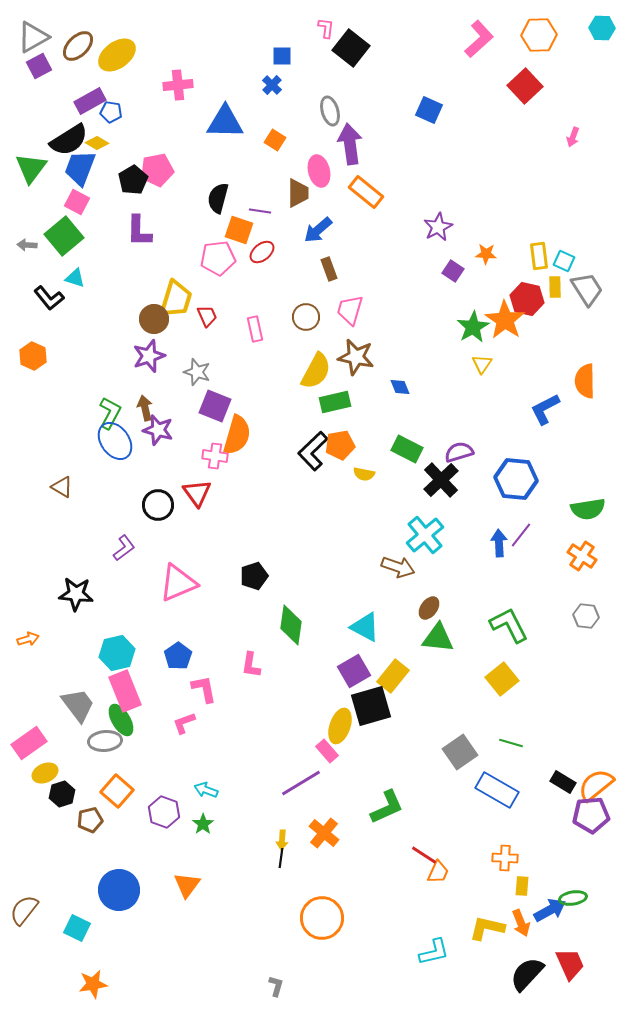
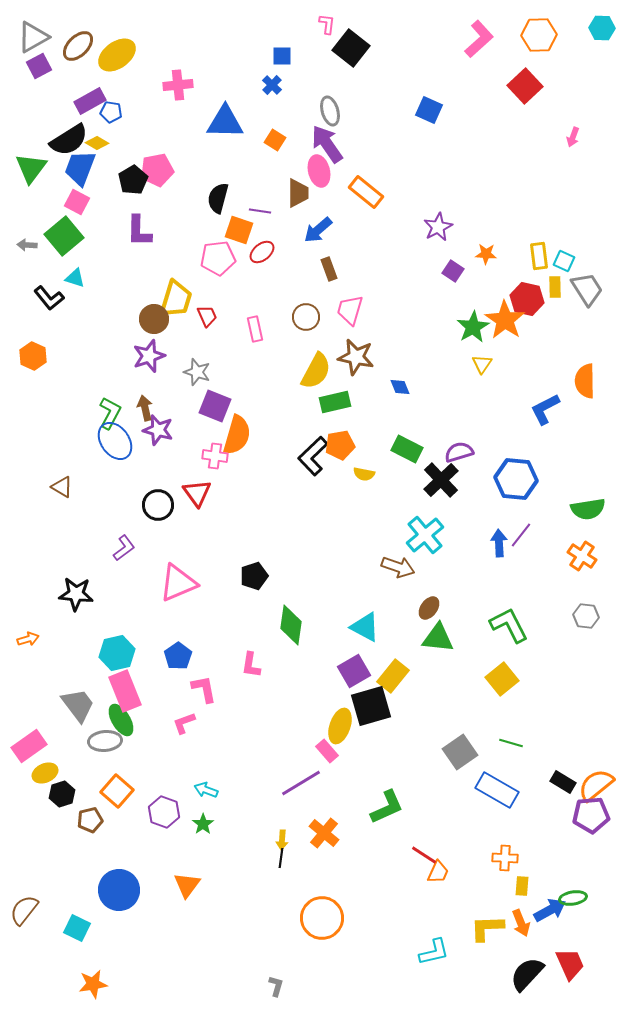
pink L-shape at (326, 28): moved 1 px right, 4 px up
purple arrow at (350, 144): moved 23 px left; rotated 27 degrees counterclockwise
black L-shape at (313, 451): moved 5 px down
pink rectangle at (29, 743): moved 3 px down
yellow L-shape at (487, 928): rotated 15 degrees counterclockwise
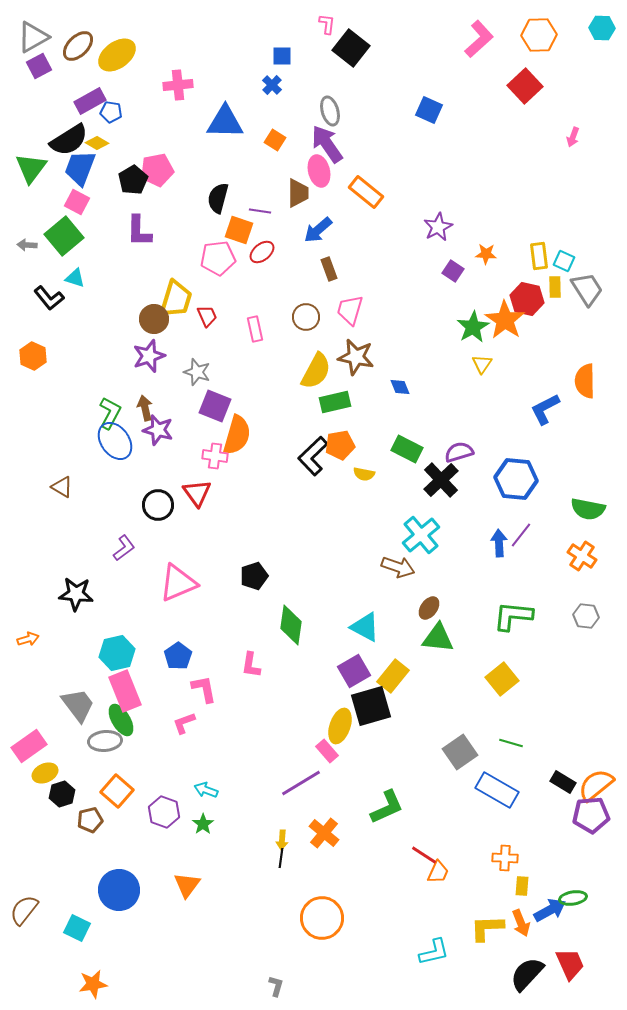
green semicircle at (588, 509): rotated 20 degrees clockwise
cyan cross at (425, 535): moved 4 px left
green L-shape at (509, 625): moved 4 px right, 9 px up; rotated 57 degrees counterclockwise
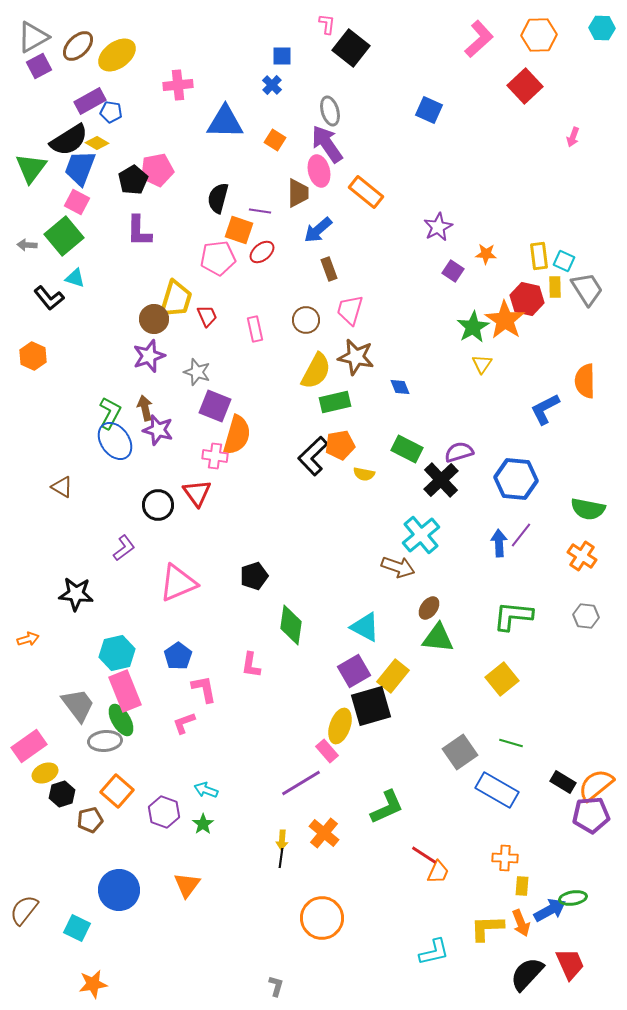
brown circle at (306, 317): moved 3 px down
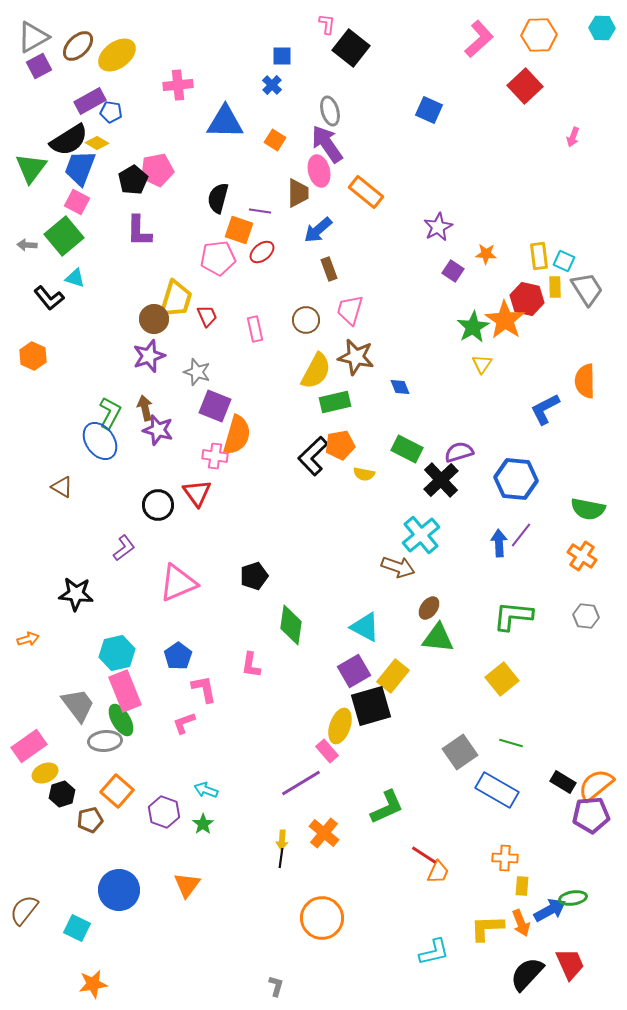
blue ellipse at (115, 441): moved 15 px left
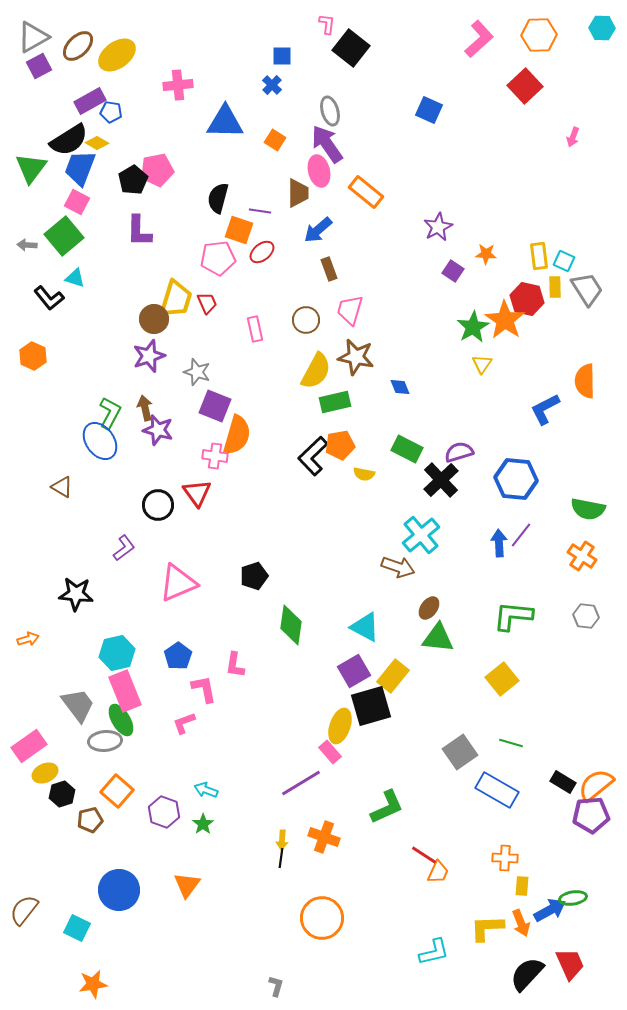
red trapezoid at (207, 316): moved 13 px up
pink L-shape at (251, 665): moved 16 px left
pink rectangle at (327, 751): moved 3 px right, 1 px down
orange cross at (324, 833): moved 4 px down; rotated 20 degrees counterclockwise
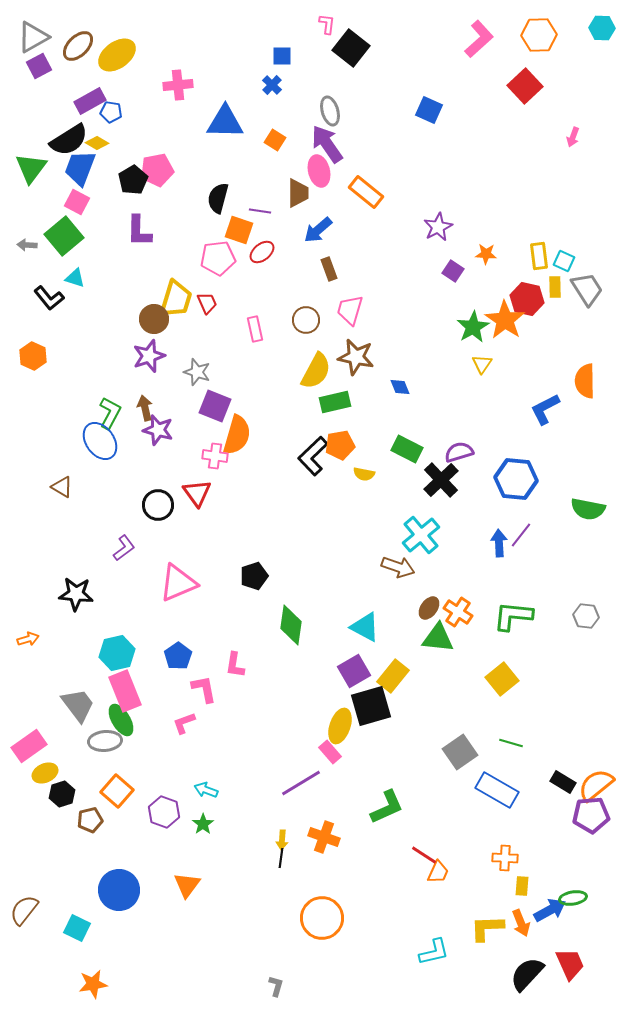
orange cross at (582, 556): moved 124 px left, 56 px down
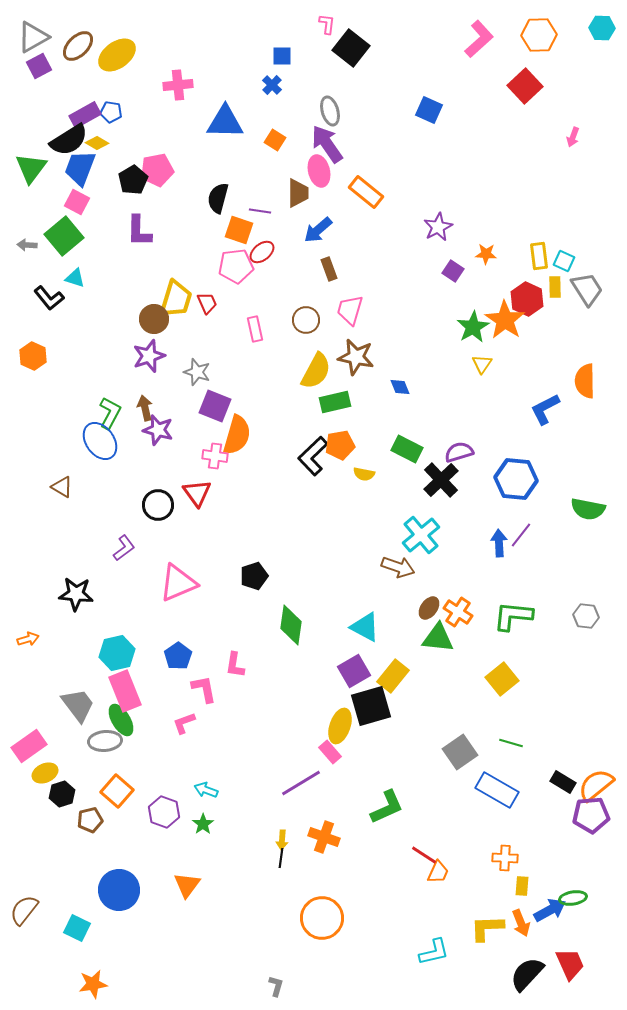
purple rectangle at (90, 101): moved 5 px left, 14 px down
pink pentagon at (218, 258): moved 18 px right, 8 px down
red hexagon at (527, 299): rotated 12 degrees clockwise
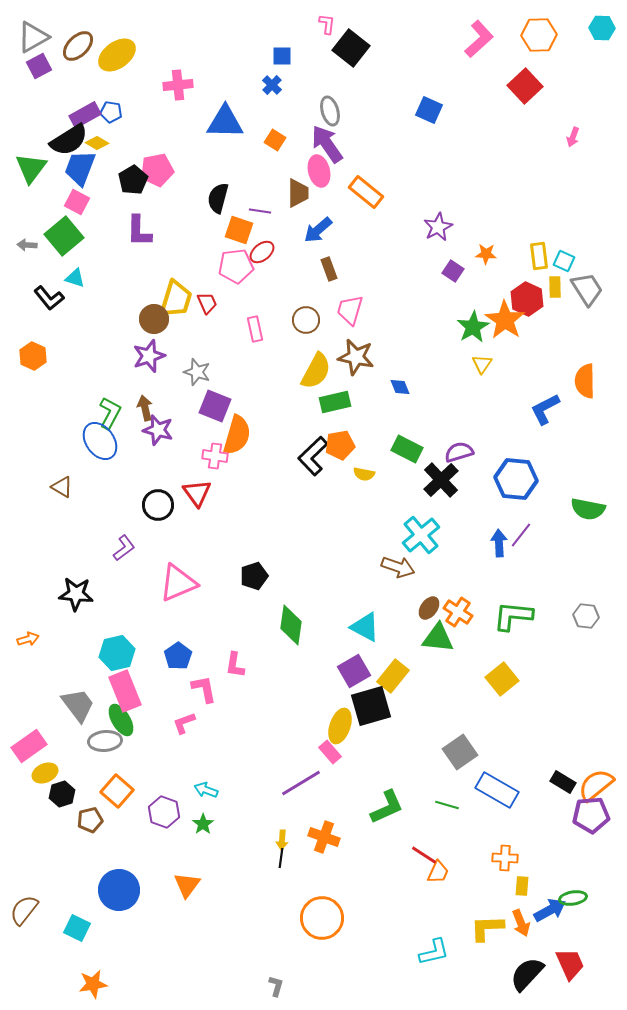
green line at (511, 743): moved 64 px left, 62 px down
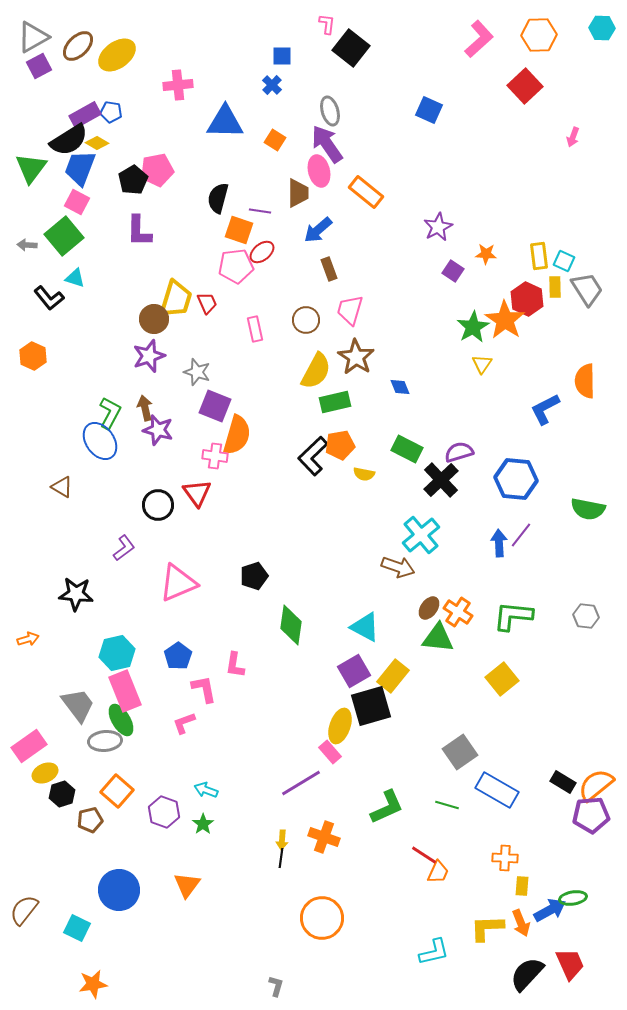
brown star at (356, 357): rotated 21 degrees clockwise
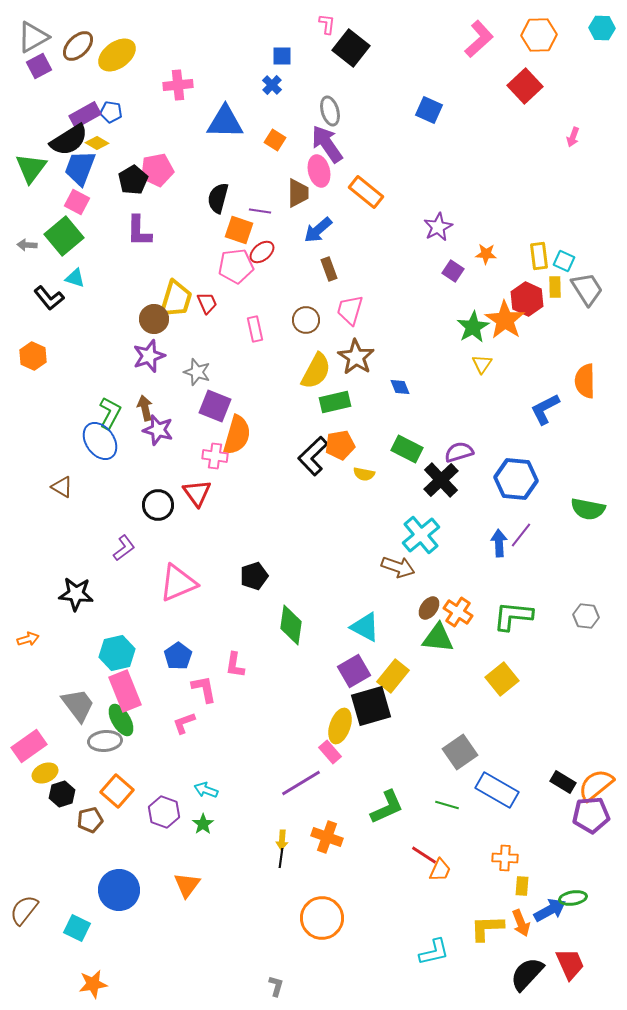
orange cross at (324, 837): moved 3 px right
orange trapezoid at (438, 872): moved 2 px right, 2 px up
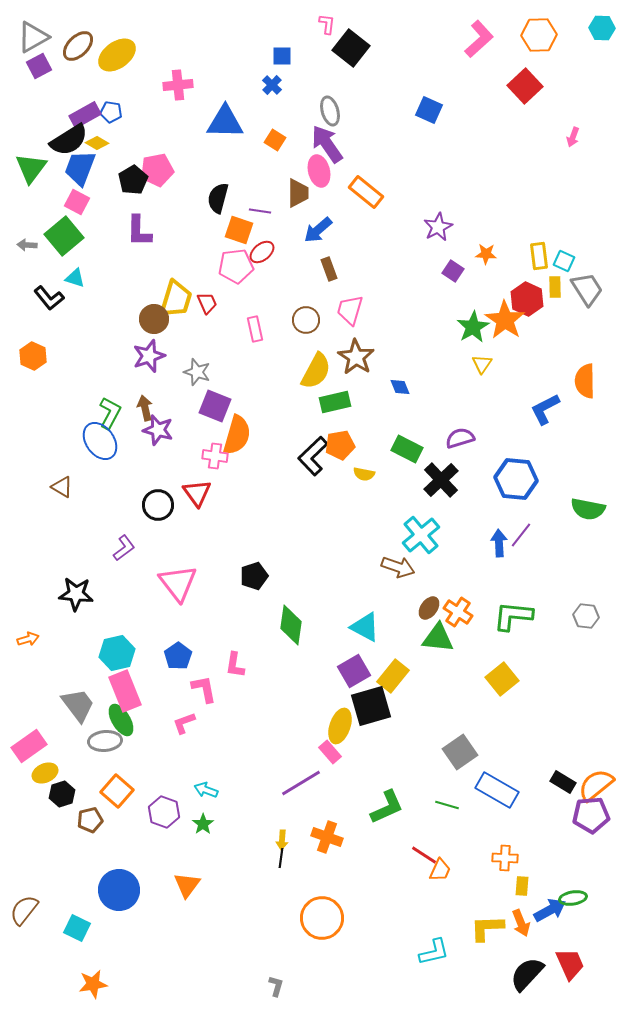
purple semicircle at (459, 452): moved 1 px right, 14 px up
pink triangle at (178, 583): rotated 45 degrees counterclockwise
